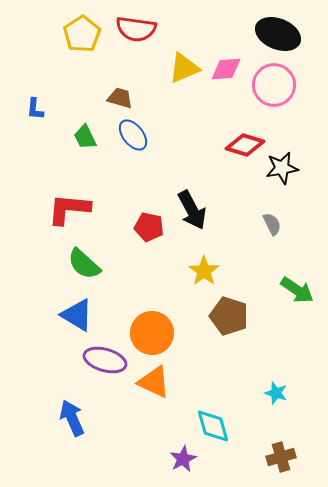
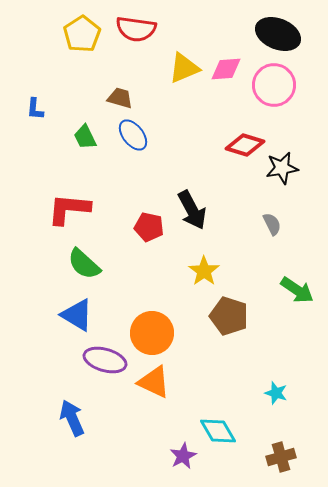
cyan diamond: moved 5 px right, 5 px down; rotated 15 degrees counterclockwise
purple star: moved 3 px up
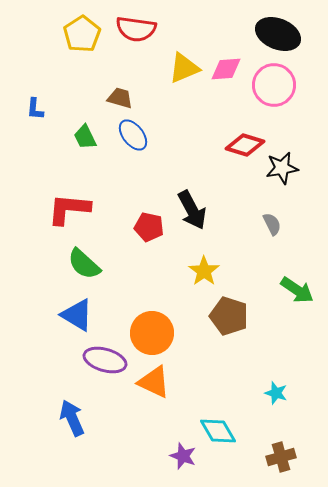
purple star: rotated 24 degrees counterclockwise
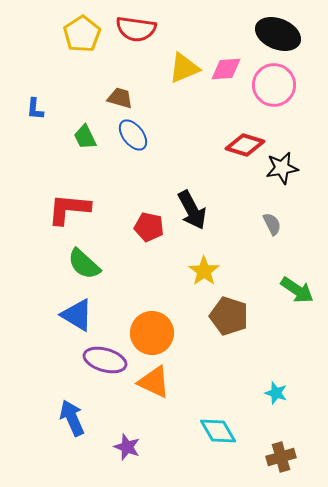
purple star: moved 56 px left, 9 px up
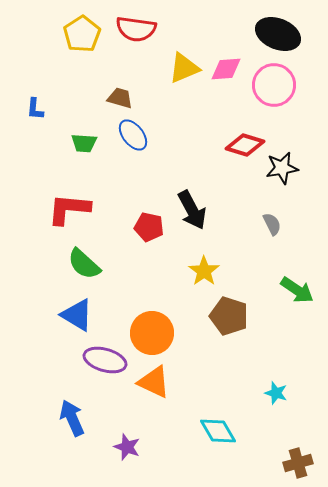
green trapezoid: moved 1 px left, 6 px down; rotated 60 degrees counterclockwise
brown cross: moved 17 px right, 6 px down
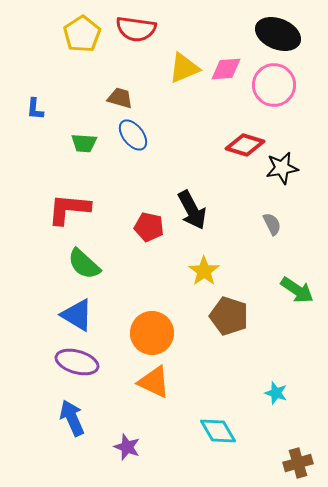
purple ellipse: moved 28 px left, 2 px down
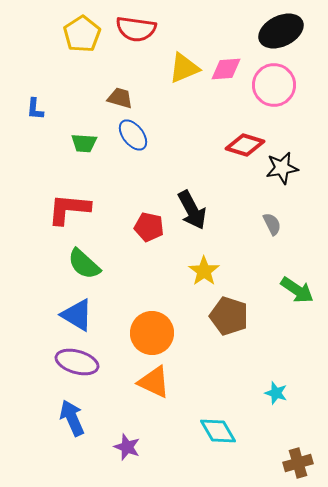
black ellipse: moved 3 px right, 3 px up; rotated 48 degrees counterclockwise
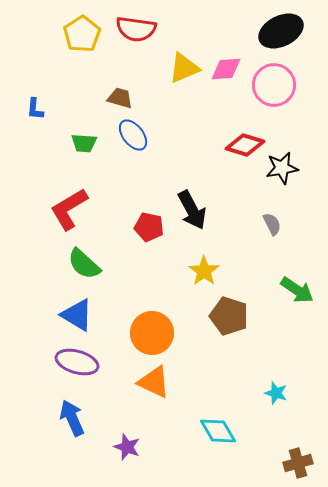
red L-shape: rotated 36 degrees counterclockwise
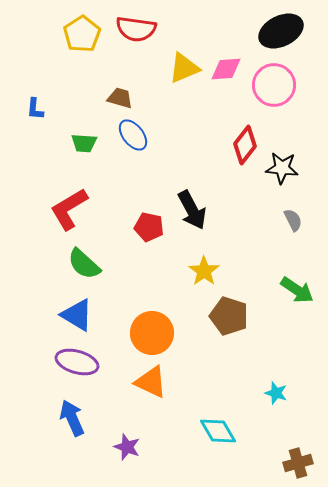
red diamond: rotated 69 degrees counterclockwise
black star: rotated 16 degrees clockwise
gray semicircle: moved 21 px right, 4 px up
orange triangle: moved 3 px left
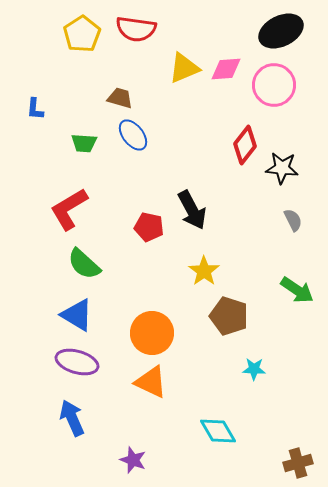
cyan star: moved 22 px left, 24 px up; rotated 15 degrees counterclockwise
purple star: moved 6 px right, 13 px down
